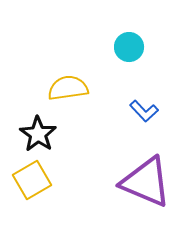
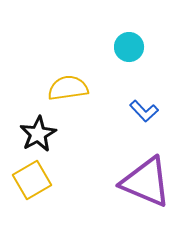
black star: rotated 9 degrees clockwise
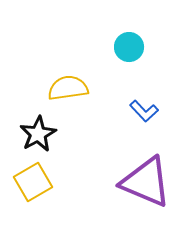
yellow square: moved 1 px right, 2 px down
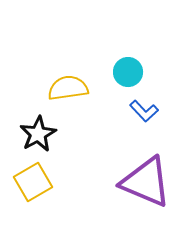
cyan circle: moved 1 px left, 25 px down
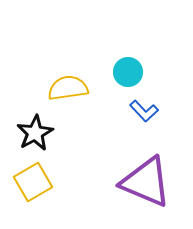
black star: moved 3 px left, 1 px up
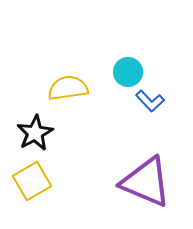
blue L-shape: moved 6 px right, 10 px up
yellow square: moved 1 px left, 1 px up
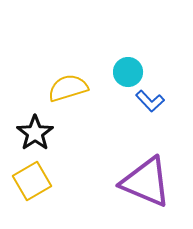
yellow semicircle: rotated 9 degrees counterclockwise
black star: rotated 6 degrees counterclockwise
